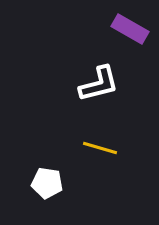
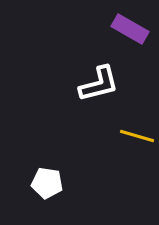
yellow line: moved 37 px right, 12 px up
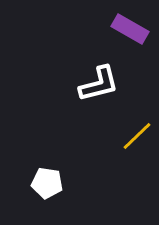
yellow line: rotated 60 degrees counterclockwise
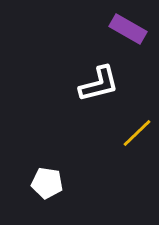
purple rectangle: moved 2 px left
yellow line: moved 3 px up
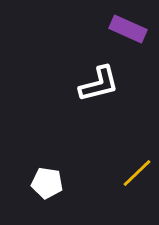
purple rectangle: rotated 6 degrees counterclockwise
yellow line: moved 40 px down
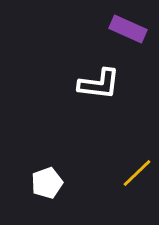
white L-shape: rotated 21 degrees clockwise
white pentagon: rotated 28 degrees counterclockwise
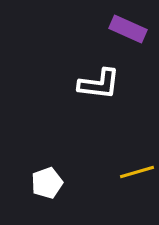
yellow line: moved 1 px up; rotated 28 degrees clockwise
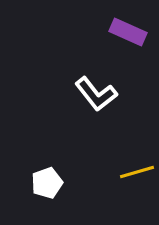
purple rectangle: moved 3 px down
white L-shape: moved 3 px left, 10 px down; rotated 45 degrees clockwise
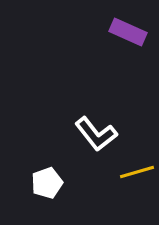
white L-shape: moved 40 px down
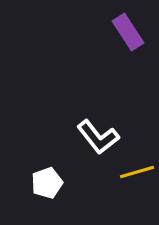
purple rectangle: rotated 33 degrees clockwise
white L-shape: moved 2 px right, 3 px down
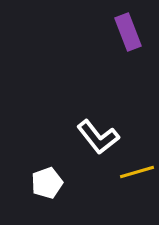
purple rectangle: rotated 12 degrees clockwise
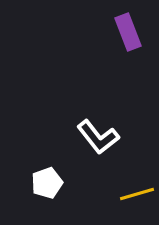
yellow line: moved 22 px down
